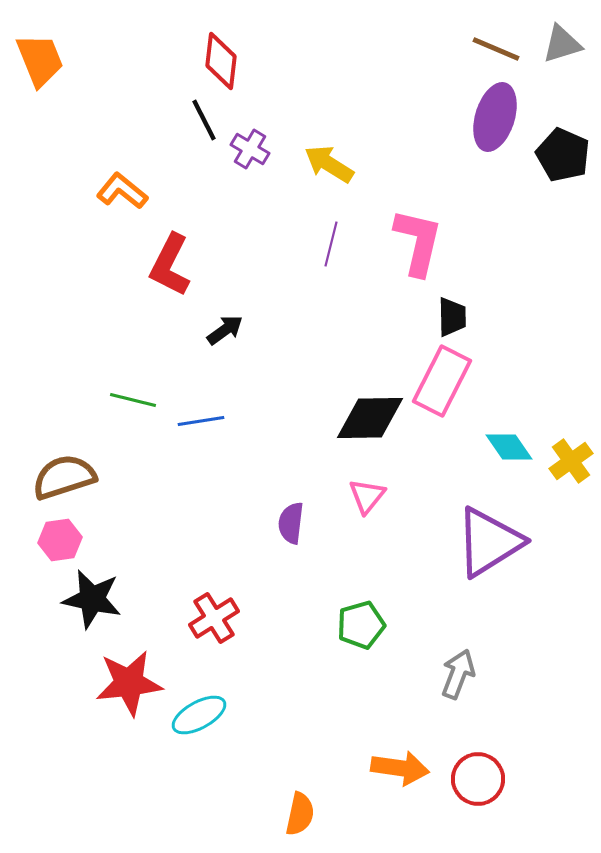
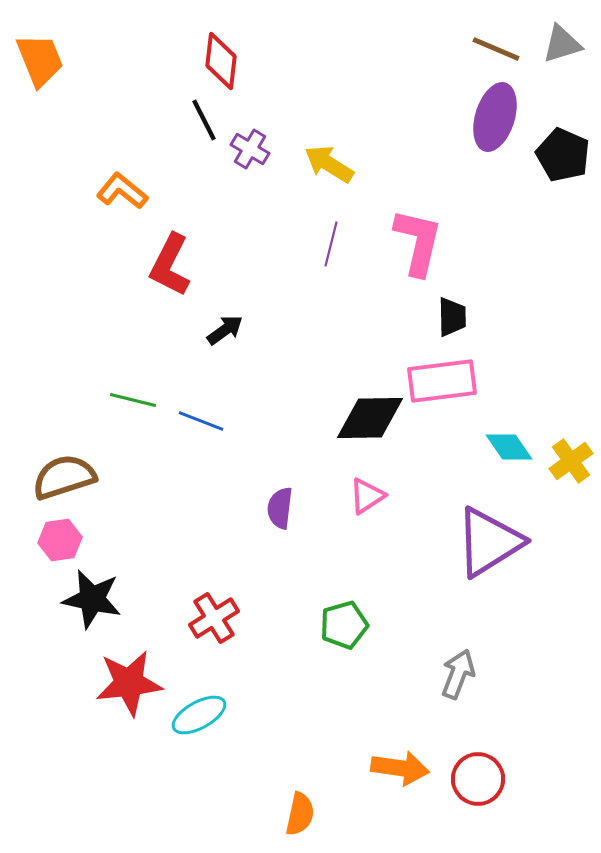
pink rectangle: rotated 56 degrees clockwise
blue line: rotated 30 degrees clockwise
pink triangle: rotated 18 degrees clockwise
purple semicircle: moved 11 px left, 15 px up
green pentagon: moved 17 px left
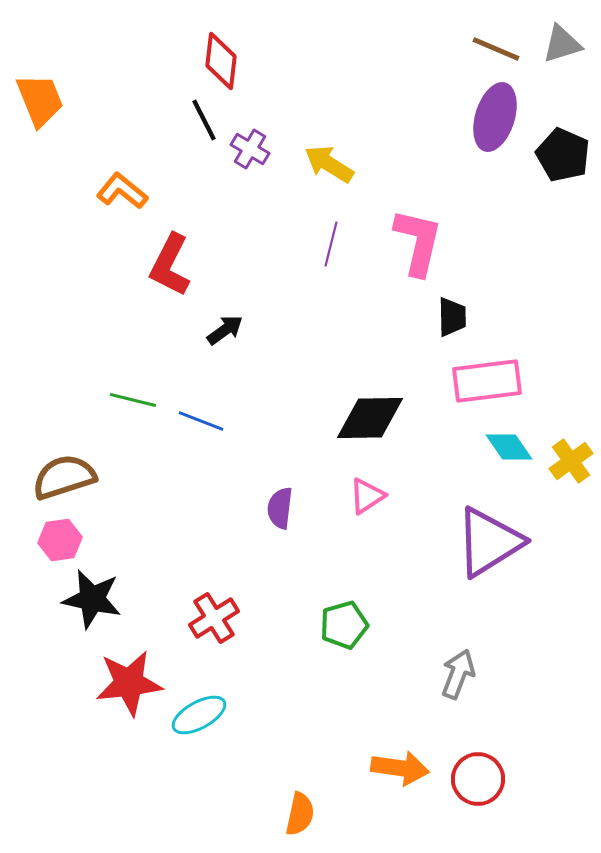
orange trapezoid: moved 40 px down
pink rectangle: moved 45 px right
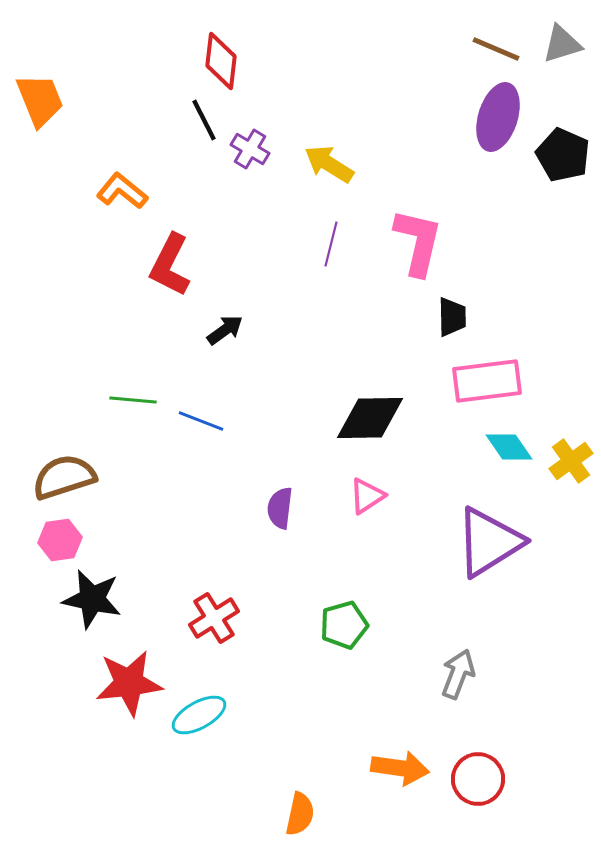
purple ellipse: moved 3 px right
green line: rotated 9 degrees counterclockwise
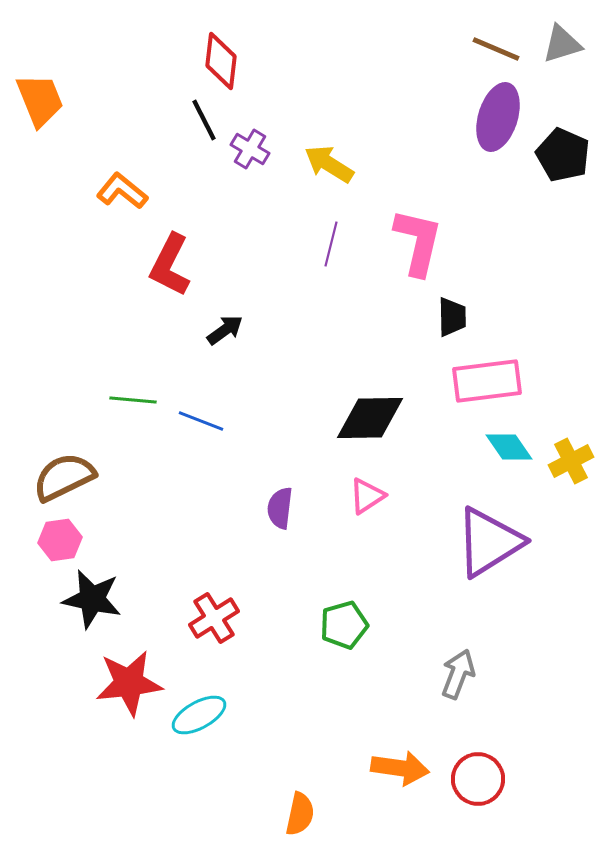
yellow cross: rotated 9 degrees clockwise
brown semicircle: rotated 8 degrees counterclockwise
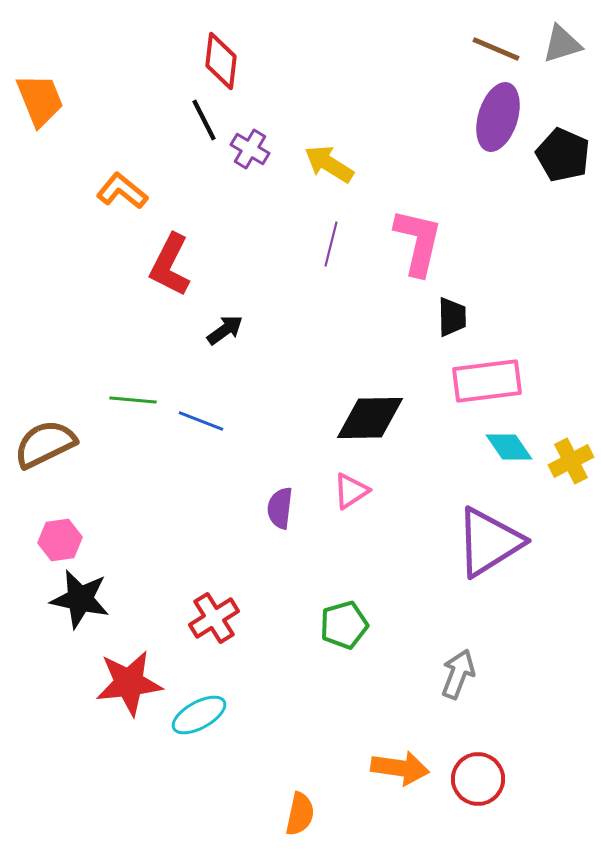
brown semicircle: moved 19 px left, 33 px up
pink triangle: moved 16 px left, 5 px up
black star: moved 12 px left
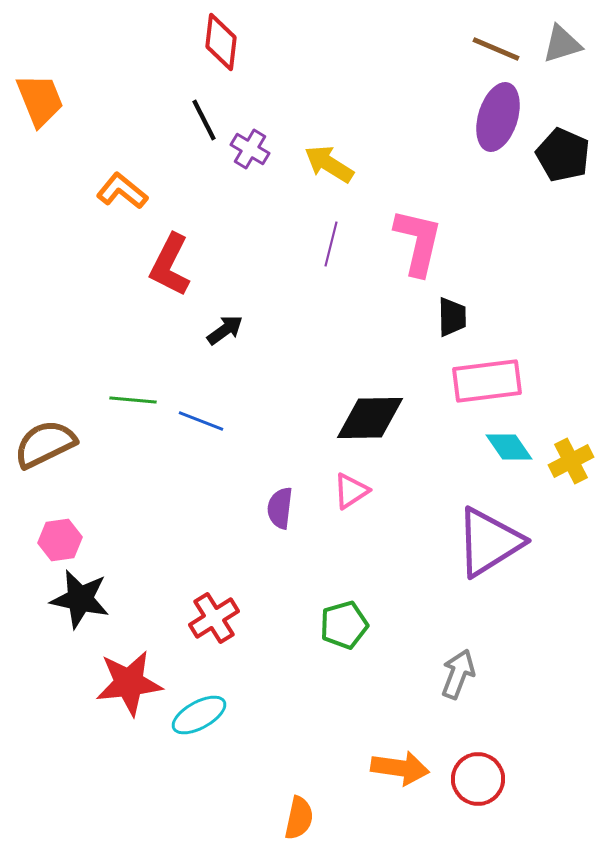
red diamond: moved 19 px up
orange semicircle: moved 1 px left, 4 px down
